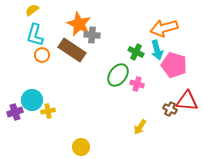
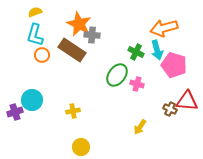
yellow semicircle: moved 3 px right, 2 px down; rotated 16 degrees clockwise
green ellipse: moved 1 px left
yellow cross: moved 25 px right
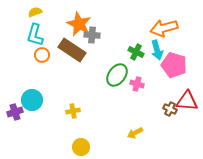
yellow arrow: moved 5 px left, 6 px down; rotated 28 degrees clockwise
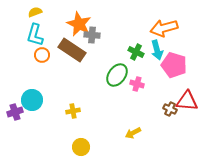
yellow arrow: moved 2 px left
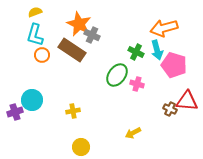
gray cross: rotated 21 degrees clockwise
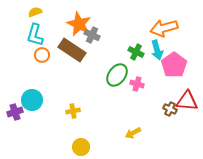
pink pentagon: rotated 20 degrees clockwise
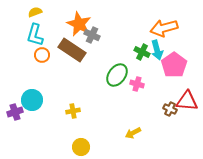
green cross: moved 6 px right
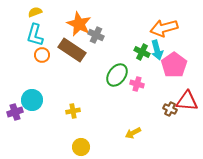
gray cross: moved 4 px right
